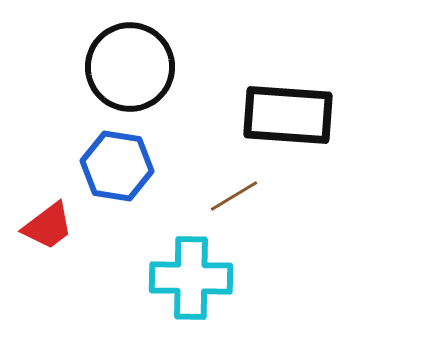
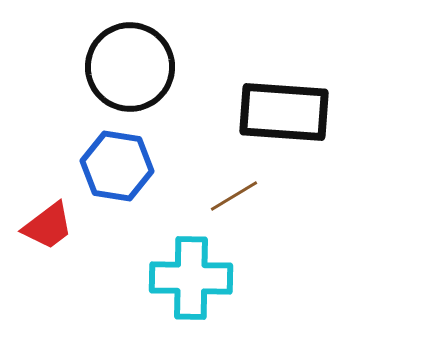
black rectangle: moved 4 px left, 3 px up
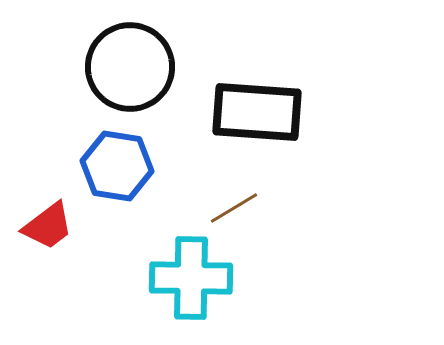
black rectangle: moved 27 px left
brown line: moved 12 px down
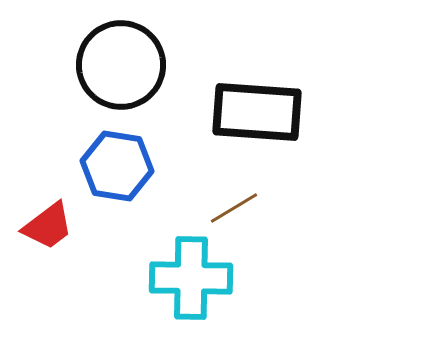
black circle: moved 9 px left, 2 px up
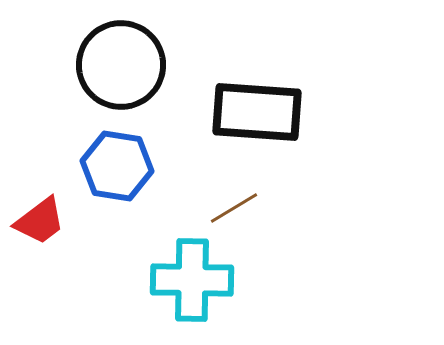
red trapezoid: moved 8 px left, 5 px up
cyan cross: moved 1 px right, 2 px down
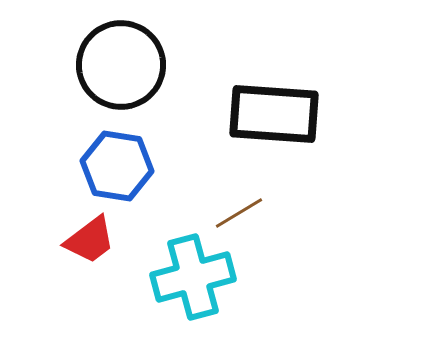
black rectangle: moved 17 px right, 2 px down
brown line: moved 5 px right, 5 px down
red trapezoid: moved 50 px right, 19 px down
cyan cross: moved 1 px right, 3 px up; rotated 16 degrees counterclockwise
